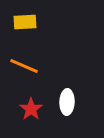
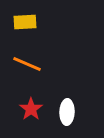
orange line: moved 3 px right, 2 px up
white ellipse: moved 10 px down
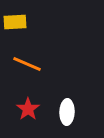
yellow rectangle: moved 10 px left
red star: moved 3 px left
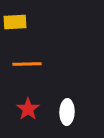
orange line: rotated 24 degrees counterclockwise
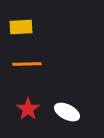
yellow rectangle: moved 6 px right, 5 px down
white ellipse: rotated 65 degrees counterclockwise
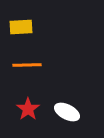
orange line: moved 1 px down
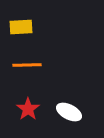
white ellipse: moved 2 px right
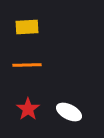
yellow rectangle: moved 6 px right
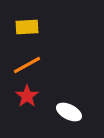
orange line: rotated 28 degrees counterclockwise
red star: moved 1 px left, 13 px up
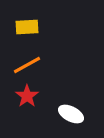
white ellipse: moved 2 px right, 2 px down
